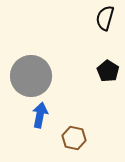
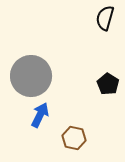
black pentagon: moved 13 px down
blue arrow: rotated 15 degrees clockwise
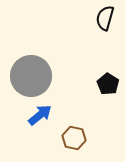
blue arrow: rotated 25 degrees clockwise
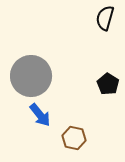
blue arrow: rotated 90 degrees clockwise
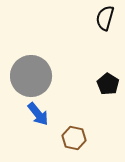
blue arrow: moved 2 px left, 1 px up
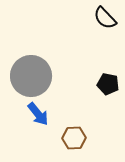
black semicircle: rotated 60 degrees counterclockwise
black pentagon: rotated 20 degrees counterclockwise
brown hexagon: rotated 15 degrees counterclockwise
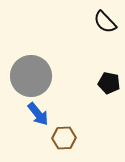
black semicircle: moved 4 px down
black pentagon: moved 1 px right, 1 px up
brown hexagon: moved 10 px left
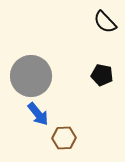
black pentagon: moved 7 px left, 8 px up
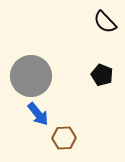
black pentagon: rotated 10 degrees clockwise
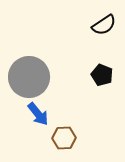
black semicircle: moved 1 px left, 3 px down; rotated 80 degrees counterclockwise
gray circle: moved 2 px left, 1 px down
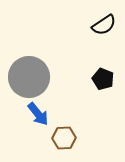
black pentagon: moved 1 px right, 4 px down
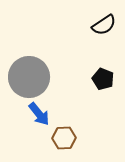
blue arrow: moved 1 px right
